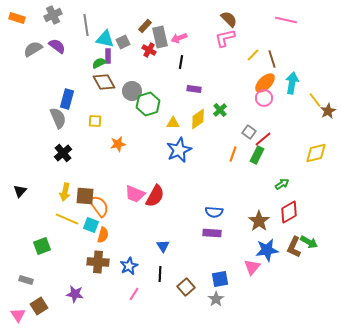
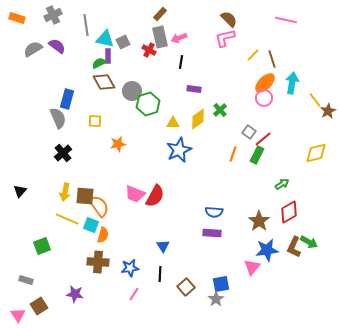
brown rectangle at (145, 26): moved 15 px right, 12 px up
blue star at (129, 266): moved 1 px right, 2 px down; rotated 18 degrees clockwise
blue square at (220, 279): moved 1 px right, 5 px down
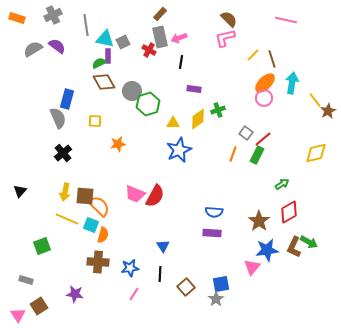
green cross at (220, 110): moved 2 px left; rotated 24 degrees clockwise
gray square at (249, 132): moved 3 px left, 1 px down
orange semicircle at (99, 206): rotated 10 degrees counterclockwise
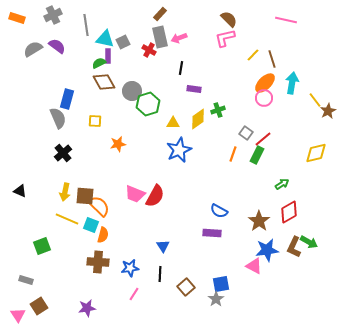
black line at (181, 62): moved 6 px down
black triangle at (20, 191): rotated 48 degrees counterclockwise
blue semicircle at (214, 212): moved 5 px right, 1 px up; rotated 24 degrees clockwise
pink triangle at (252, 267): moved 2 px right, 1 px up; rotated 42 degrees counterclockwise
purple star at (75, 294): moved 12 px right, 14 px down; rotated 18 degrees counterclockwise
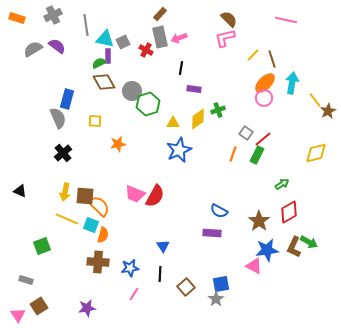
red cross at (149, 50): moved 3 px left
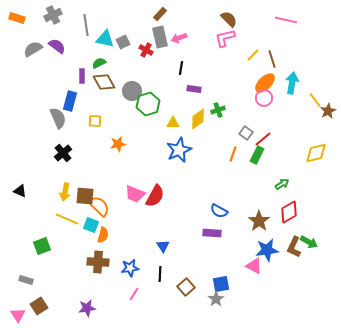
purple rectangle at (108, 56): moved 26 px left, 20 px down
blue rectangle at (67, 99): moved 3 px right, 2 px down
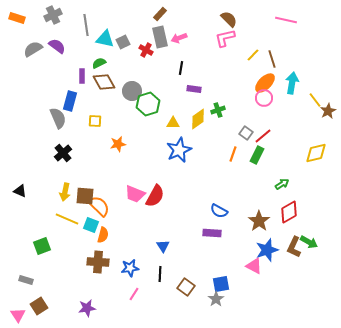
red line at (263, 139): moved 3 px up
blue star at (267, 250): rotated 10 degrees counterclockwise
brown square at (186, 287): rotated 12 degrees counterclockwise
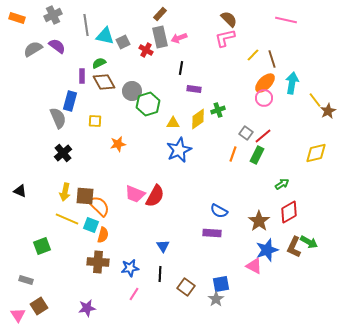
cyan triangle at (105, 39): moved 3 px up
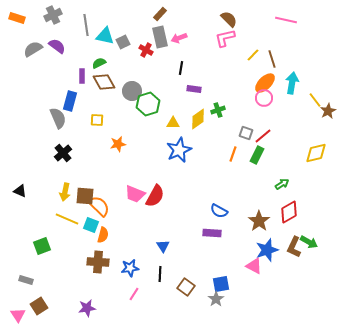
yellow square at (95, 121): moved 2 px right, 1 px up
gray square at (246, 133): rotated 16 degrees counterclockwise
